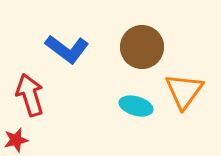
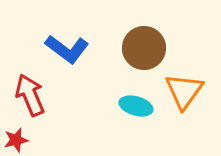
brown circle: moved 2 px right, 1 px down
red arrow: rotated 6 degrees counterclockwise
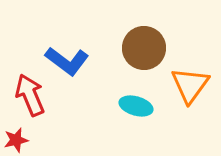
blue L-shape: moved 12 px down
orange triangle: moved 6 px right, 6 px up
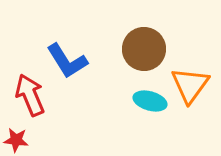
brown circle: moved 1 px down
blue L-shape: rotated 21 degrees clockwise
cyan ellipse: moved 14 px right, 5 px up
red star: rotated 20 degrees clockwise
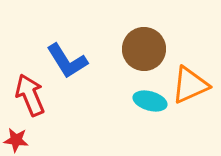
orange triangle: rotated 30 degrees clockwise
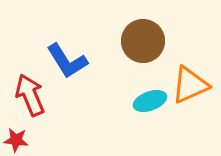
brown circle: moved 1 px left, 8 px up
cyan ellipse: rotated 36 degrees counterclockwise
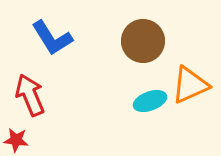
blue L-shape: moved 15 px left, 23 px up
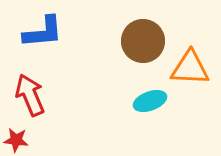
blue L-shape: moved 9 px left, 6 px up; rotated 63 degrees counterclockwise
orange triangle: moved 17 px up; rotated 27 degrees clockwise
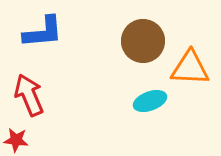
red arrow: moved 1 px left
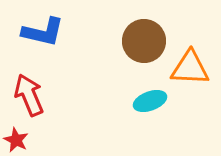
blue L-shape: rotated 18 degrees clockwise
brown circle: moved 1 px right
red star: rotated 20 degrees clockwise
